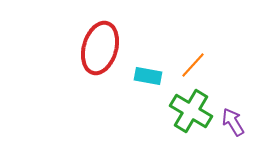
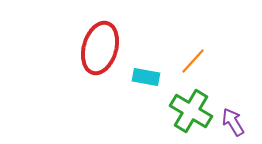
orange line: moved 4 px up
cyan rectangle: moved 2 px left, 1 px down
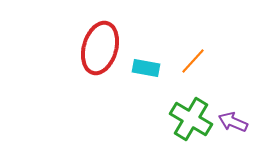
cyan rectangle: moved 9 px up
green cross: moved 8 px down
purple arrow: rotated 36 degrees counterclockwise
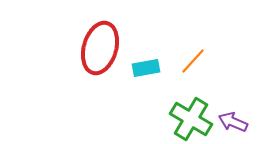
cyan rectangle: rotated 20 degrees counterclockwise
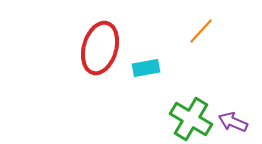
orange line: moved 8 px right, 30 px up
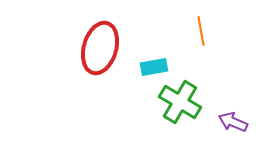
orange line: rotated 52 degrees counterclockwise
cyan rectangle: moved 8 px right, 1 px up
green cross: moved 11 px left, 17 px up
